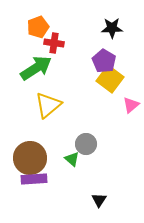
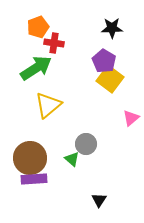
pink triangle: moved 13 px down
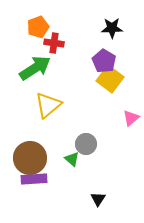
green arrow: moved 1 px left
black triangle: moved 1 px left, 1 px up
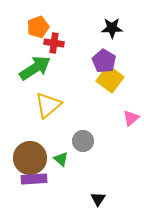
gray circle: moved 3 px left, 3 px up
green triangle: moved 11 px left
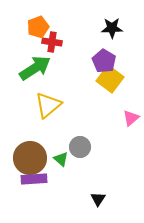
red cross: moved 2 px left, 1 px up
gray circle: moved 3 px left, 6 px down
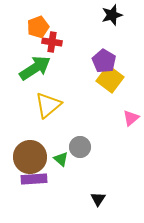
black star: moved 13 px up; rotated 15 degrees counterclockwise
brown circle: moved 1 px up
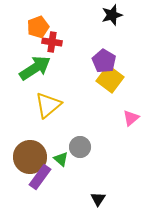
purple rectangle: moved 6 px right, 2 px up; rotated 50 degrees counterclockwise
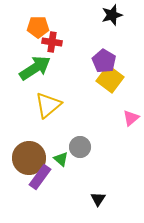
orange pentagon: rotated 20 degrees clockwise
brown circle: moved 1 px left, 1 px down
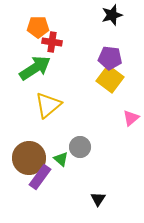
purple pentagon: moved 6 px right, 3 px up; rotated 25 degrees counterclockwise
